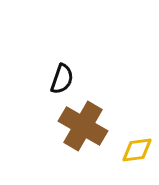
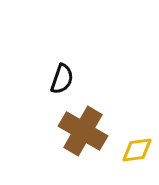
brown cross: moved 5 px down
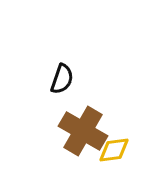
yellow diamond: moved 23 px left
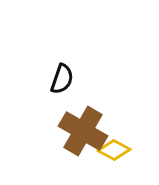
yellow diamond: rotated 36 degrees clockwise
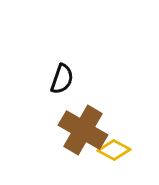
brown cross: moved 1 px up
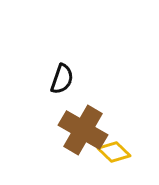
yellow diamond: moved 2 px down; rotated 16 degrees clockwise
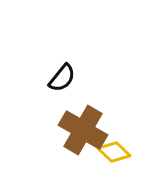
black semicircle: moved 1 px up; rotated 20 degrees clockwise
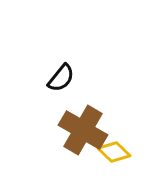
black semicircle: moved 1 px left
